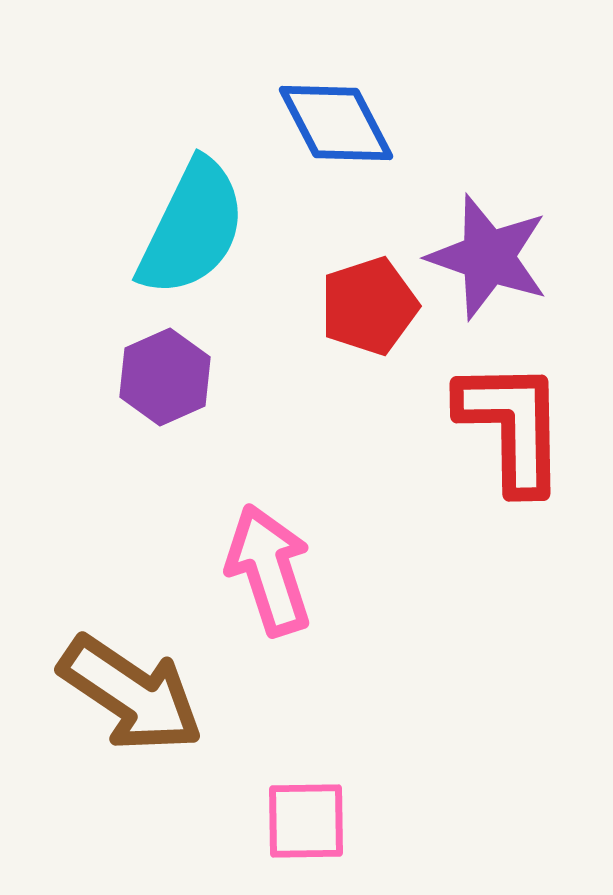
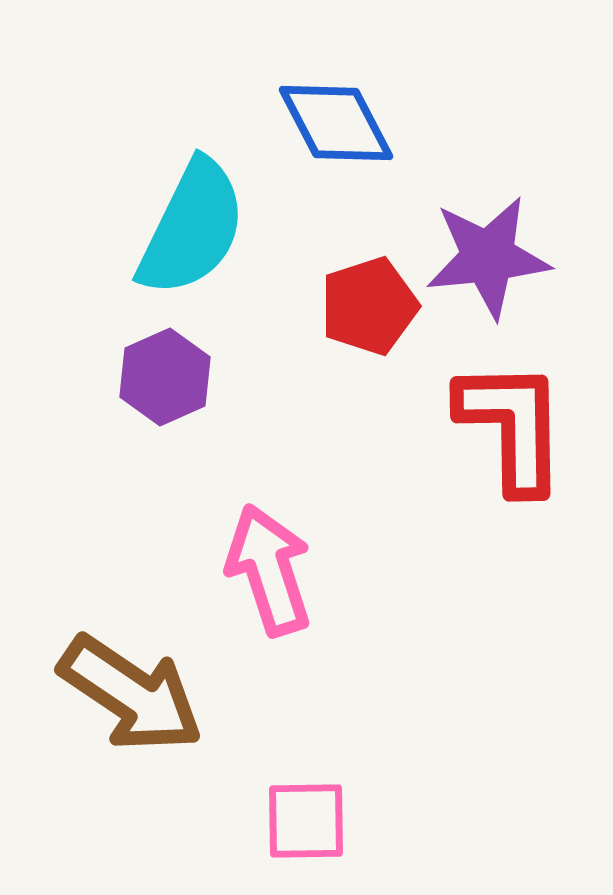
purple star: rotated 25 degrees counterclockwise
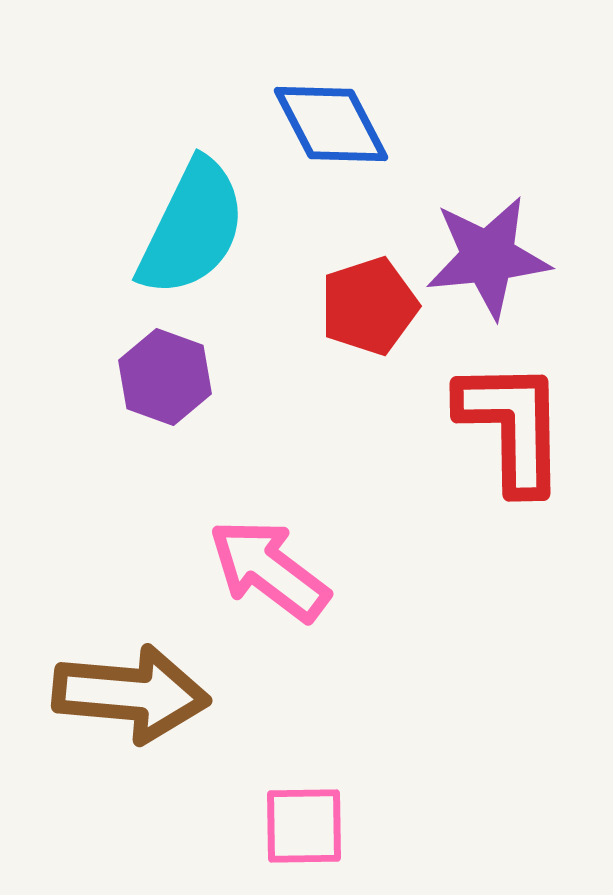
blue diamond: moved 5 px left, 1 px down
purple hexagon: rotated 16 degrees counterclockwise
pink arrow: rotated 35 degrees counterclockwise
brown arrow: rotated 29 degrees counterclockwise
pink square: moved 2 px left, 5 px down
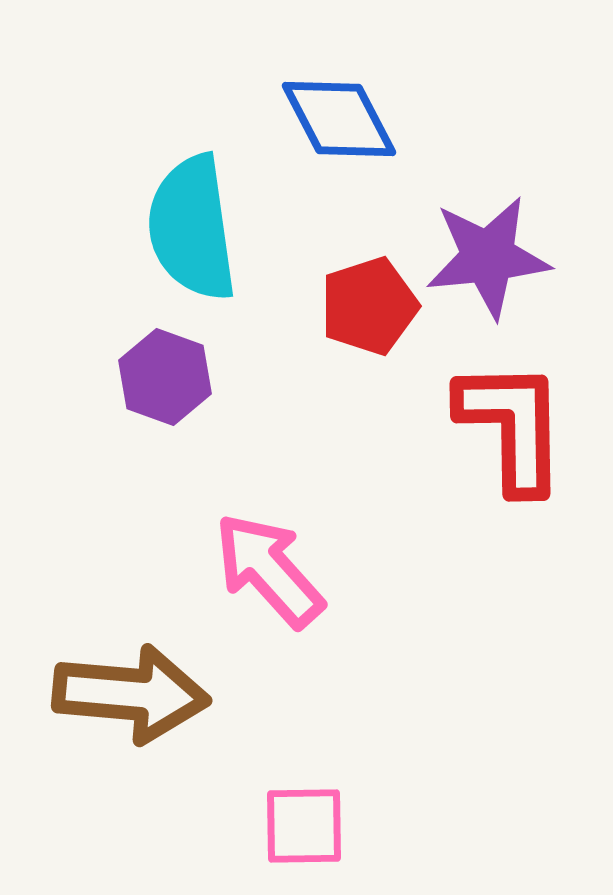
blue diamond: moved 8 px right, 5 px up
cyan semicircle: rotated 146 degrees clockwise
pink arrow: rotated 11 degrees clockwise
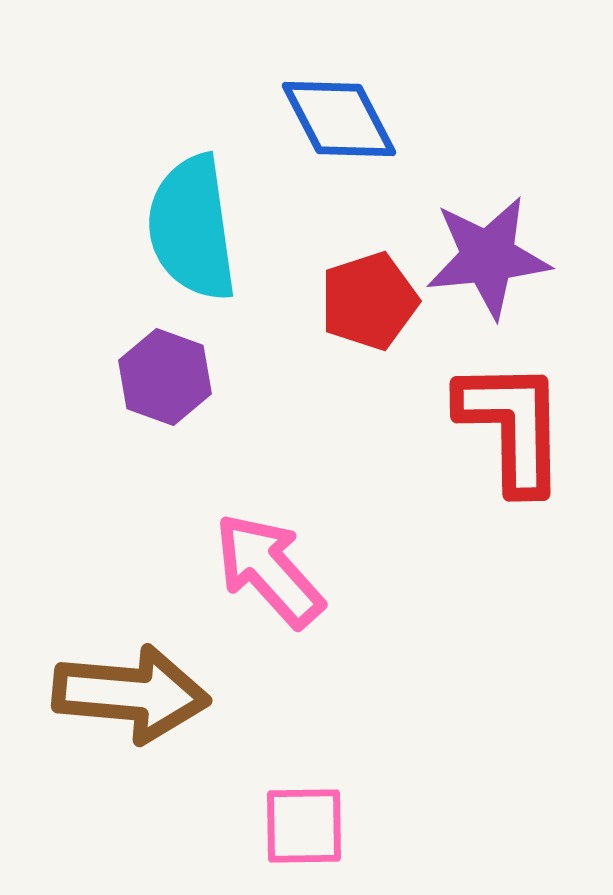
red pentagon: moved 5 px up
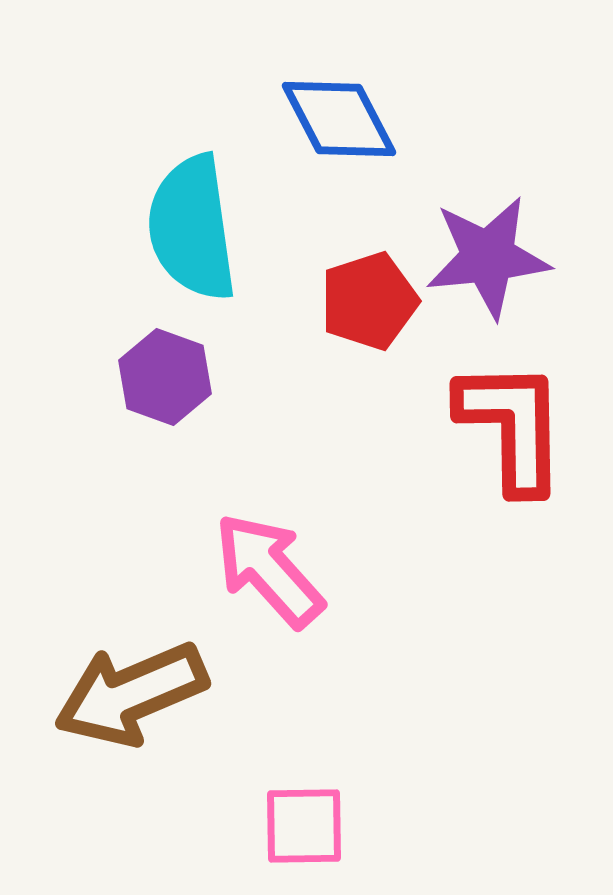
brown arrow: rotated 152 degrees clockwise
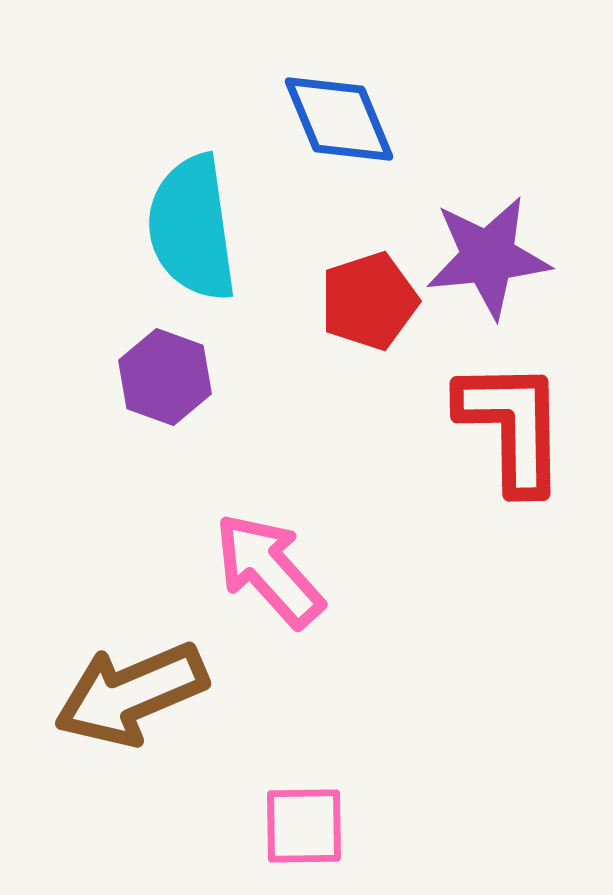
blue diamond: rotated 5 degrees clockwise
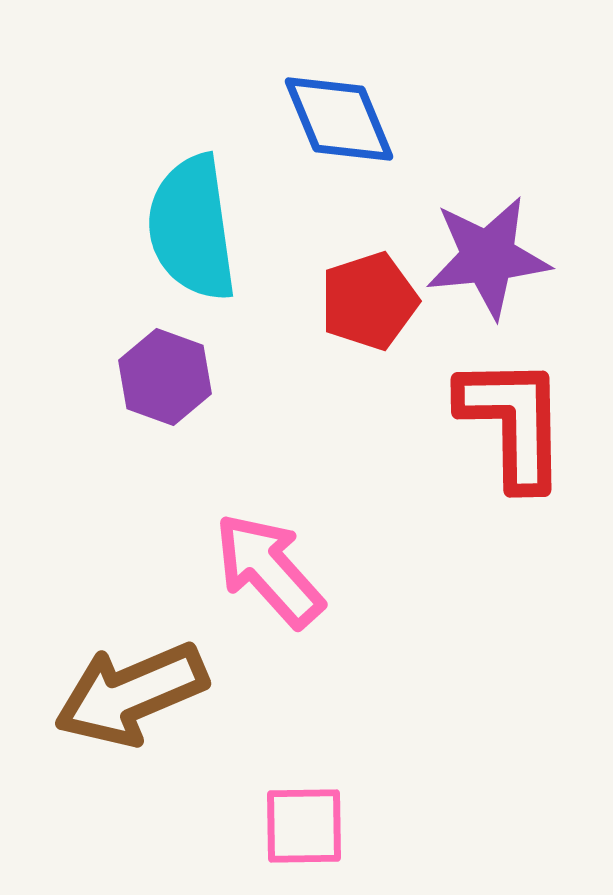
red L-shape: moved 1 px right, 4 px up
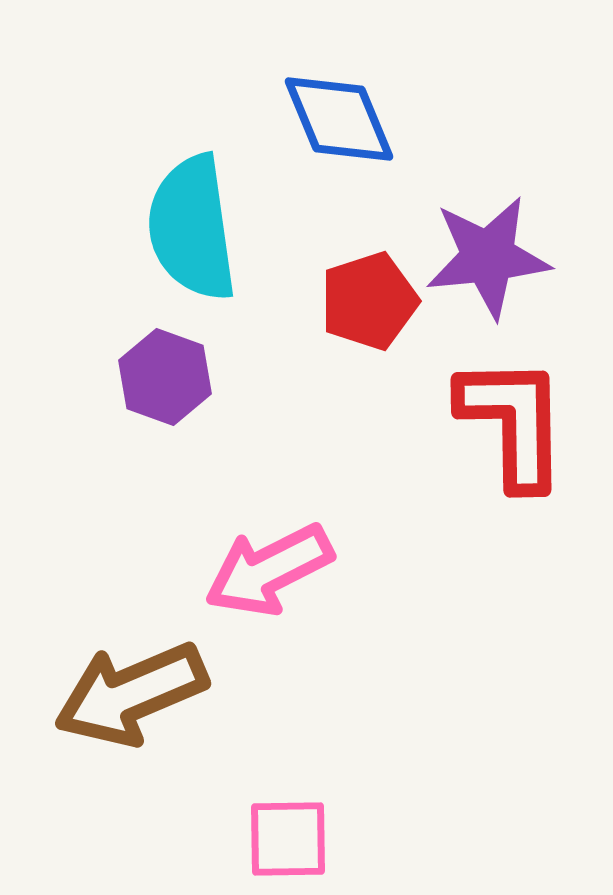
pink arrow: rotated 75 degrees counterclockwise
pink square: moved 16 px left, 13 px down
